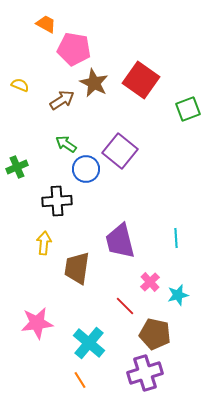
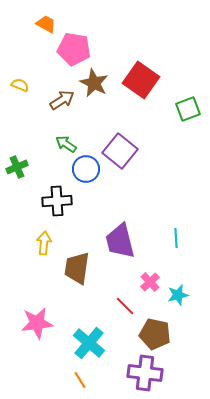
purple cross: rotated 24 degrees clockwise
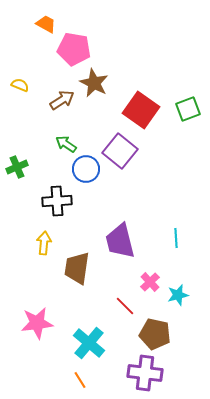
red square: moved 30 px down
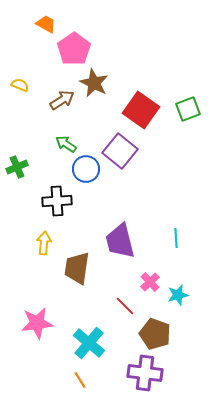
pink pentagon: rotated 28 degrees clockwise
brown pentagon: rotated 8 degrees clockwise
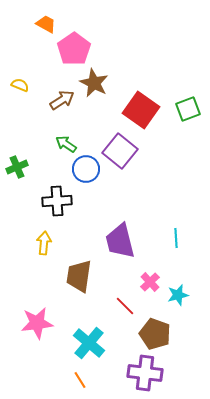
brown trapezoid: moved 2 px right, 8 px down
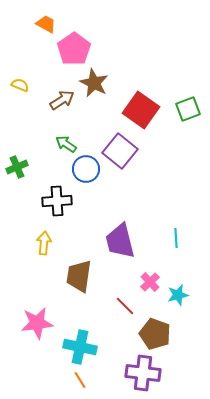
cyan cross: moved 9 px left, 4 px down; rotated 28 degrees counterclockwise
purple cross: moved 2 px left
